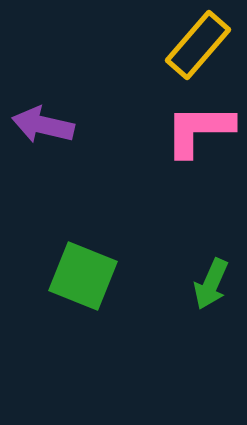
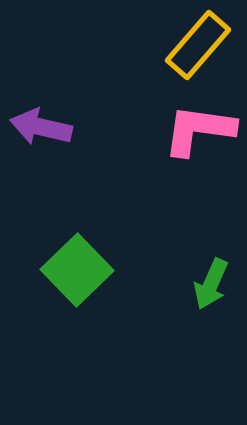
purple arrow: moved 2 px left, 2 px down
pink L-shape: rotated 8 degrees clockwise
green square: moved 6 px left, 6 px up; rotated 24 degrees clockwise
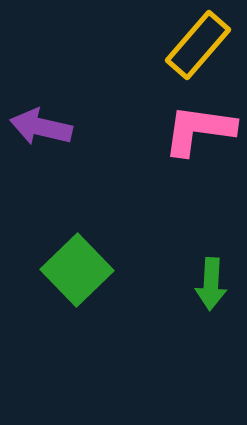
green arrow: rotated 21 degrees counterclockwise
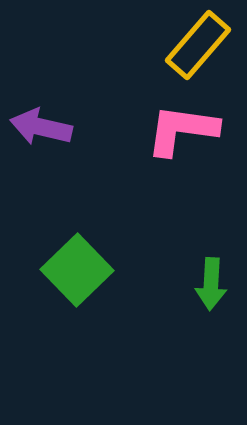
pink L-shape: moved 17 px left
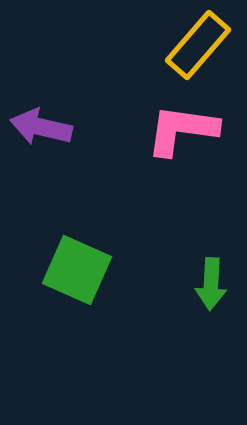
green square: rotated 22 degrees counterclockwise
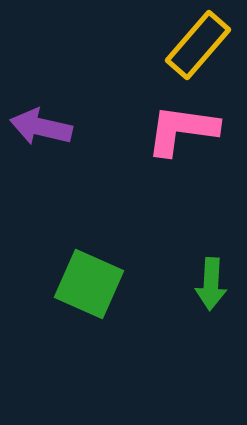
green square: moved 12 px right, 14 px down
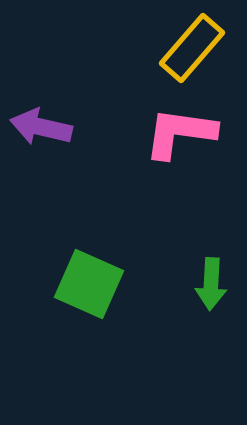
yellow rectangle: moved 6 px left, 3 px down
pink L-shape: moved 2 px left, 3 px down
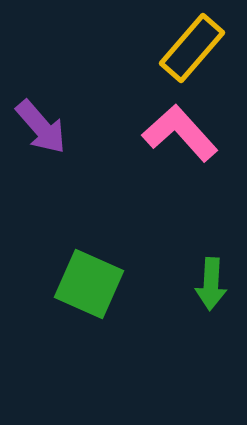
purple arrow: rotated 144 degrees counterclockwise
pink L-shape: rotated 40 degrees clockwise
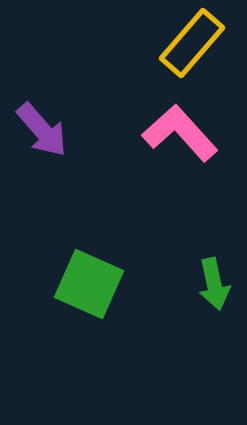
yellow rectangle: moved 5 px up
purple arrow: moved 1 px right, 3 px down
green arrow: moved 3 px right; rotated 15 degrees counterclockwise
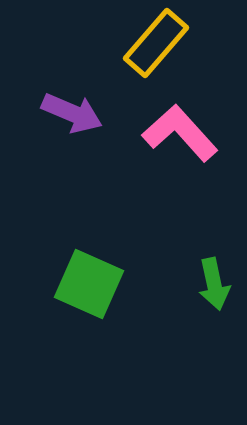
yellow rectangle: moved 36 px left
purple arrow: moved 30 px right, 17 px up; rotated 26 degrees counterclockwise
